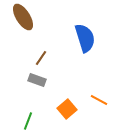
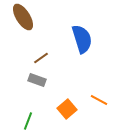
blue semicircle: moved 3 px left, 1 px down
brown line: rotated 21 degrees clockwise
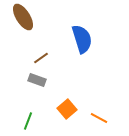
orange line: moved 18 px down
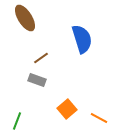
brown ellipse: moved 2 px right, 1 px down
green line: moved 11 px left
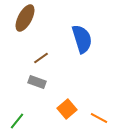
brown ellipse: rotated 60 degrees clockwise
gray rectangle: moved 2 px down
green line: rotated 18 degrees clockwise
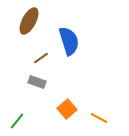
brown ellipse: moved 4 px right, 3 px down
blue semicircle: moved 13 px left, 2 px down
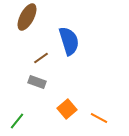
brown ellipse: moved 2 px left, 4 px up
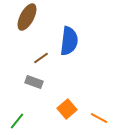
blue semicircle: rotated 24 degrees clockwise
gray rectangle: moved 3 px left
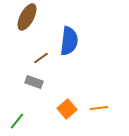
orange line: moved 10 px up; rotated 36 degrees counterclockwise
